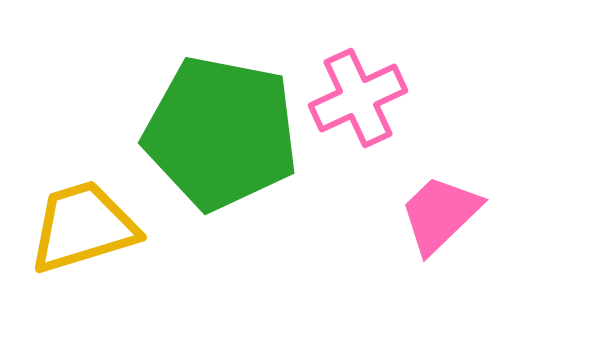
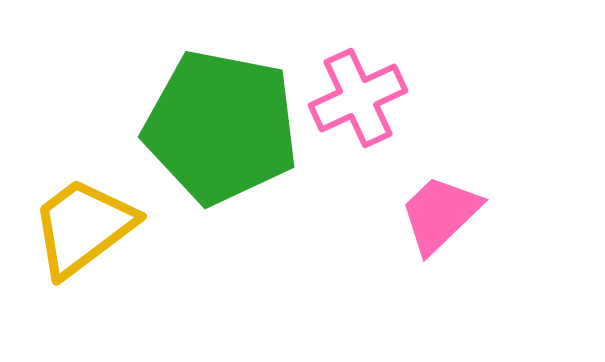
green pentagon: moved 6 px up
yellow trapezoid: rotated 20 degrees counterclockwise
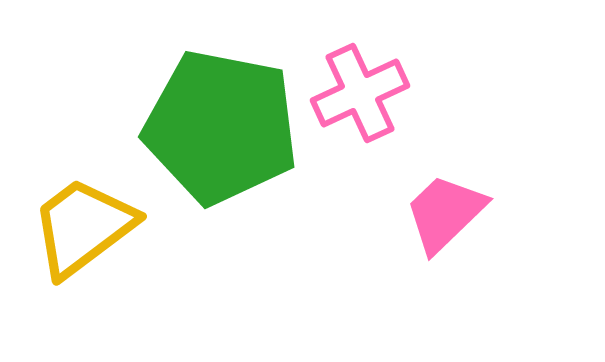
pink cross: moved 2 px right, 5 px up
pink trapezoid: moved 5 px right, 1 px up
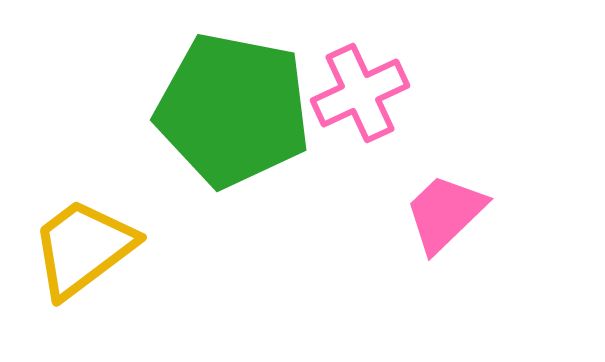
green pentagon: moved 12 px right, 17 px up
yellow trapezoid: moved 21 px down
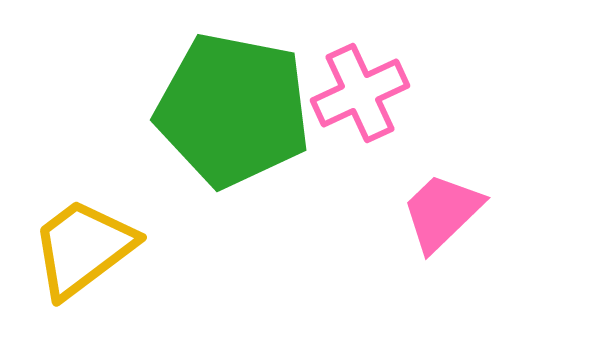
pink trapezoid: moved 3 px left, 1 px up
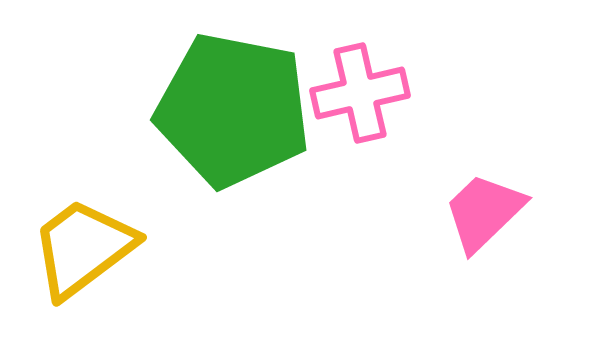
pink cross: rotated 12 degrees clockwise
pink trapezoid: moved 42 px right
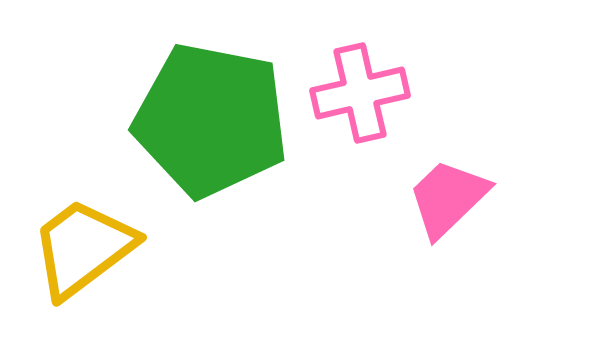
green pentagon: moved 22 px left, 10 px down
pink trapezoid: moved 36 px left, 14 px up
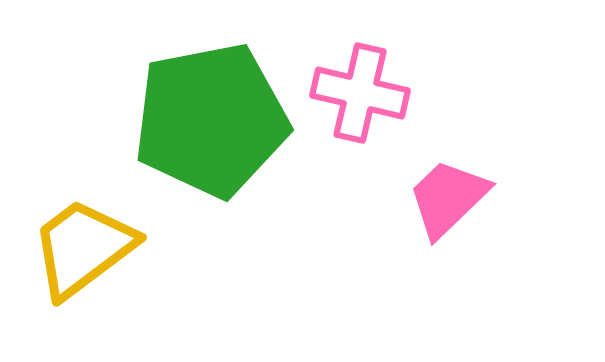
pink cross: rotated 26 degrees clockwise
green pentagon: rotated 22 degrees counterclockwise
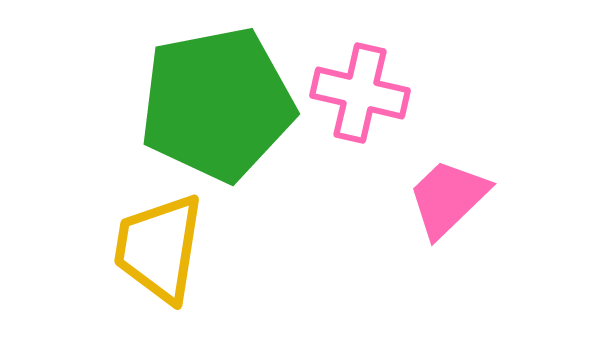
green pentagon: moved 6 px right, 16 px up
yellow trapezoid: moved 76 px right; rotated 44 degrees counterclockwise
